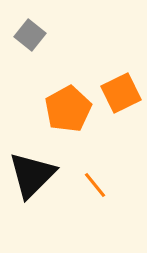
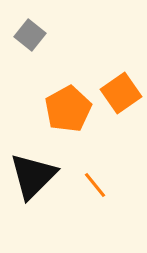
orange square: rotated 9 degrees counterclockwise
black triangle: moved 1 px right, 1 px down
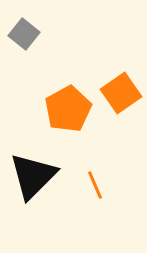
gray square: moved 6 px left, 1 px up
orange line: rotated 16 degrees clockwise
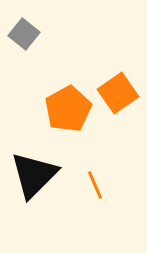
orange square: moved 3 px left
black triangle: moved 1 px right, 1 px up
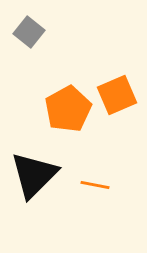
gray square: moved 5 px right, 2 px up
orange square: moved 1 px left, 2 px down; rotated 12 degrees clockwise
orange line: rotated 56 degrees counterclockwise
